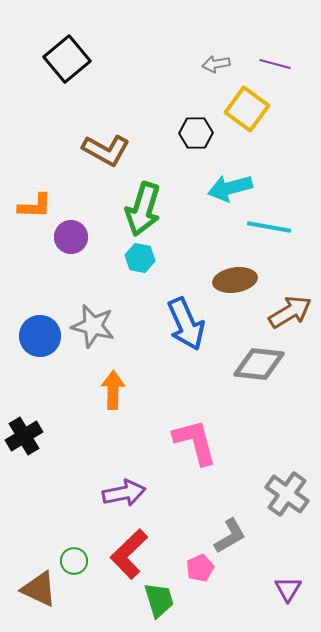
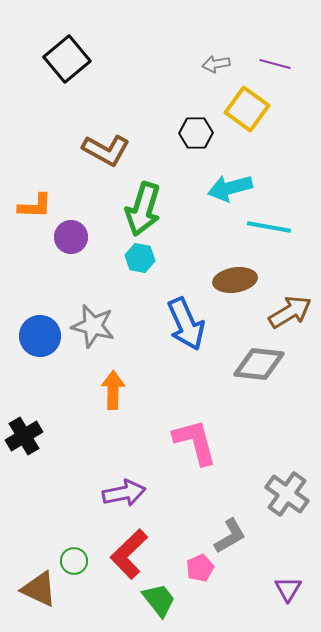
green trapezoid: rotated 21 degrees counterclockwise
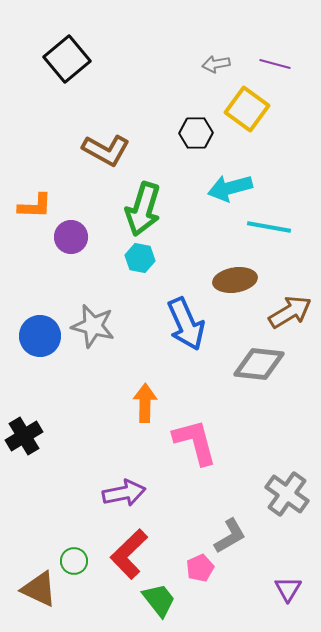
orange arrow: moved 32 px right, 13 px down
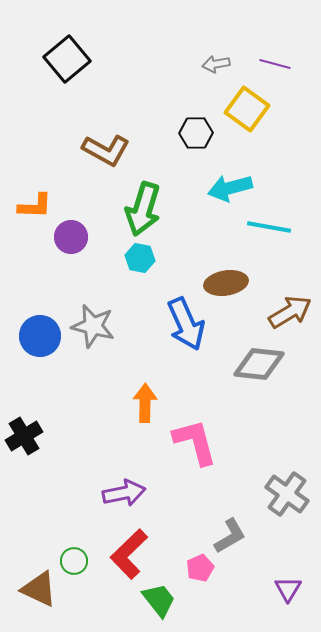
brown ellipse: moved 9 px left, 3 px down
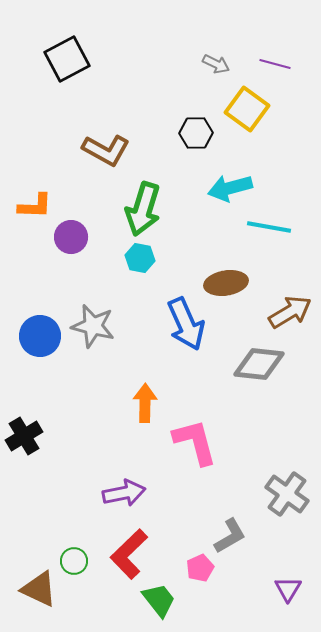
black square: rotated 12 degrees clockwise
gray arrow: rotated 144 degrees counterclockwise
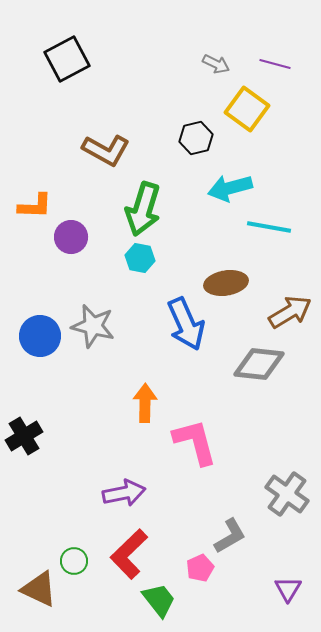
black hexagon: moved 5 px down; rotated 12 degrees counterclockwise
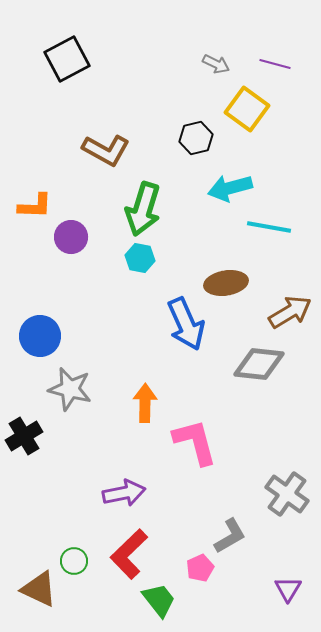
gray star: moved 23 px left, 63 px down
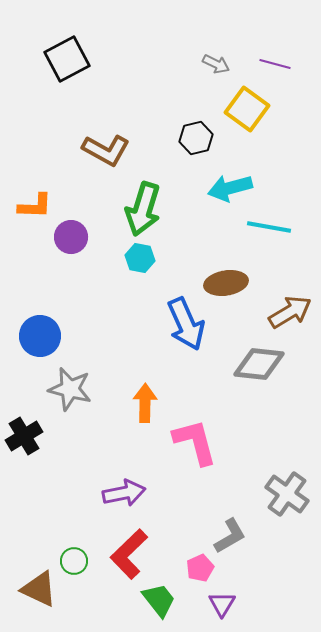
purple triangle: moved 66 px left, 15 px down
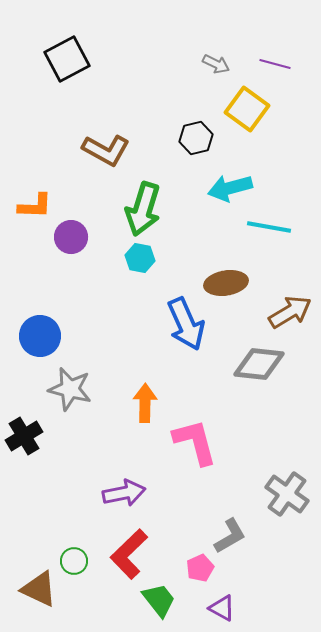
purple triangle: moved 4 px down; rotated 32 degrees counterclockwise
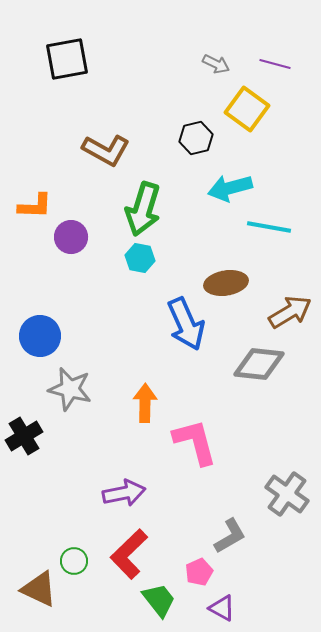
black square: rotated 18 degrees clockwise
pink pentagon: moved 1 px left, 4 px down
